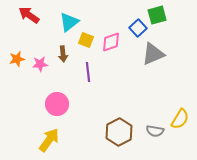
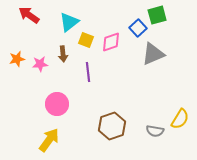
brown hexagon: moved 7 px left, 6 px up; rotated 8 degrees clockwise
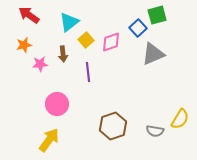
yellow square: rotated 28 degrees clockwise
orange star: moved 7 px right, 14 px up
brown hexagon: moved 1 px right
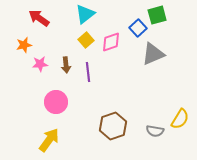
red arrow: moved 10 px right, 3 px down
cyan triangle: moved 16 px right, 8 px up
brown arrow: moved 3 px right, 11 px down
pink circle: moved 1 px left, 2 px up
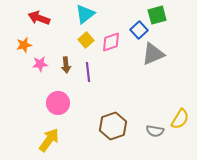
red arrow: rotated 15 degrees counterclockwise
blue square: moved 1 px right, 2 px down
pink circle: moved 2 px right, 1 px down
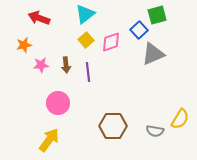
pink star: moved 1 px right, 1 px down
brown hexagon: rotated 20 degrees clockwise
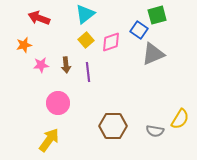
blue square: rotated 12 degrees counterclockwise
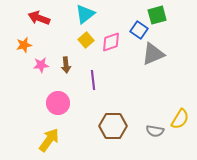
purple line: moved 5 px right, 8 px down
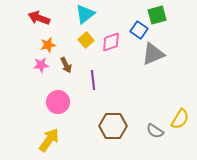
orange star: moved 24 px right
brown arrow: rotated 21 degrees counterclockwise
pink circle: moved 1 px up
gray semicircle: rotated 24 degrees clockwise
